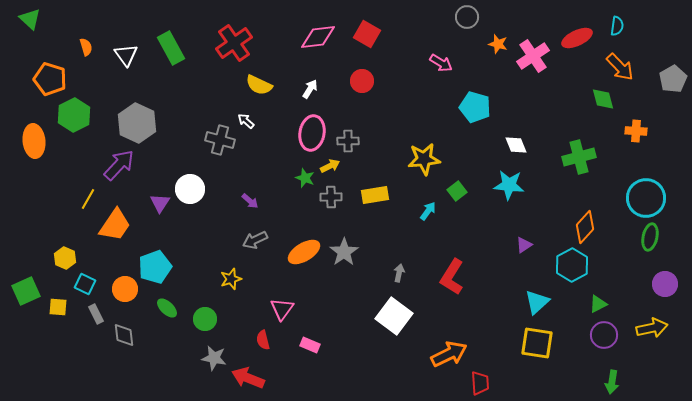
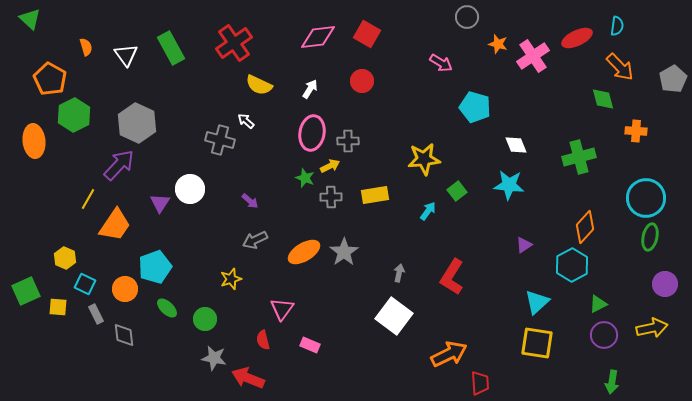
orange pentagon at (50, 79): rotated 12 degrees clockwise
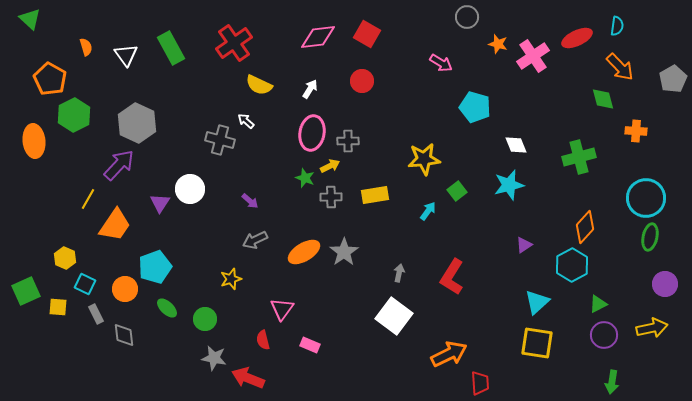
cyan star at (509, 185): rotated 20 degrees counterclockwise
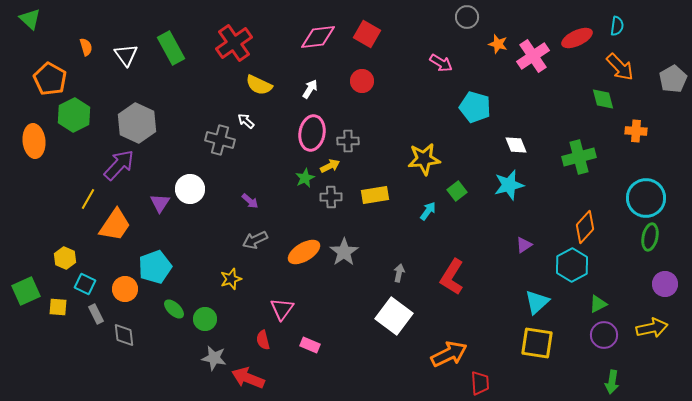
green star at (305, 178): rotated 24 degrees clockwise
green ellipse at (167, 308): moved 7 px right, 1 px down
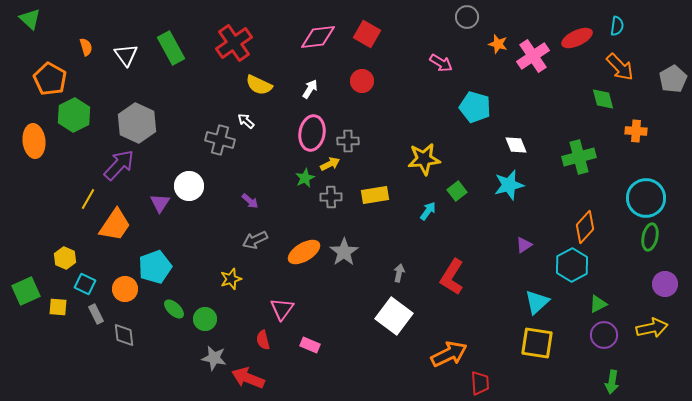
yellow arrow at (330, 166): moved 2 px up
white circle at (190, 189): moved 1 px left, 3 px up
